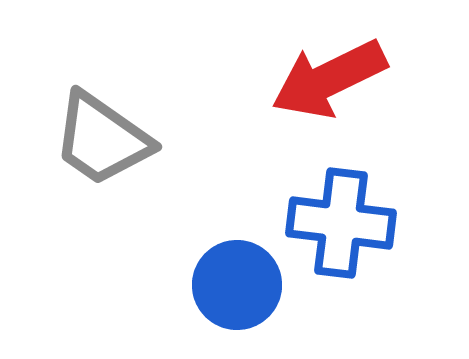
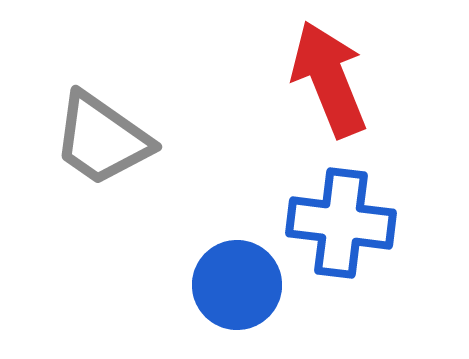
red arrow: rotated 94 degrees clockwise
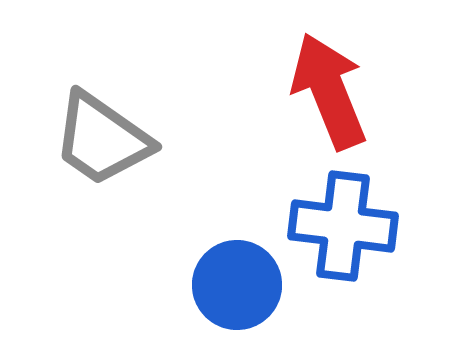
red arrow: moved 12 px down
blue cross: moved 2 px right, 3 px down
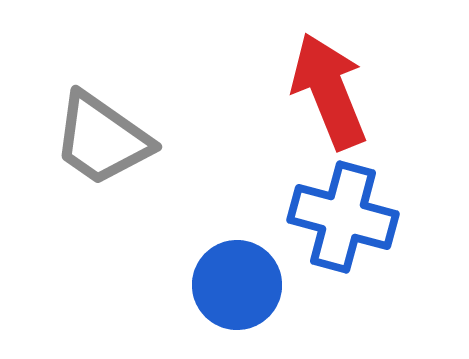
blue cross: moved 9 px up; rotated 8 degrees clockwise
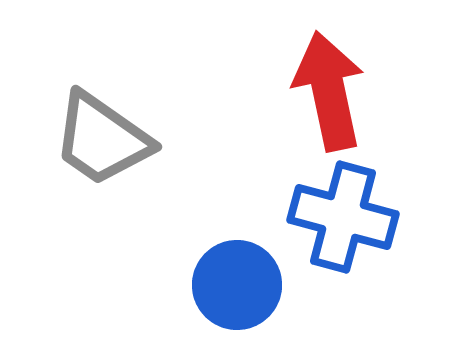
red arrow: rotated 10 degrees clockwise
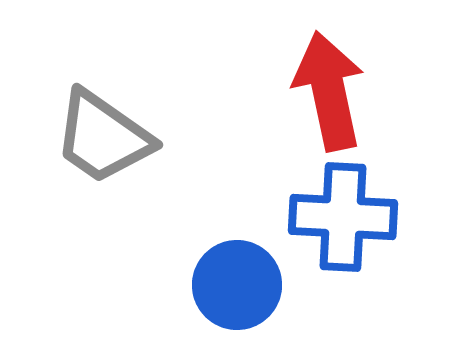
gray trapezoid: moved 1 px right, 2 px up
blue cross: rotated 12 degrees counterclockwise
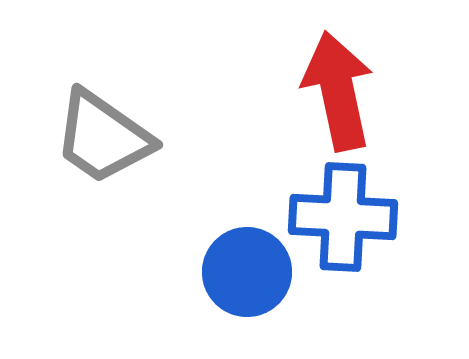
red arrow: moved 9 px right
blue circle: moved 10 px right, 13 px up
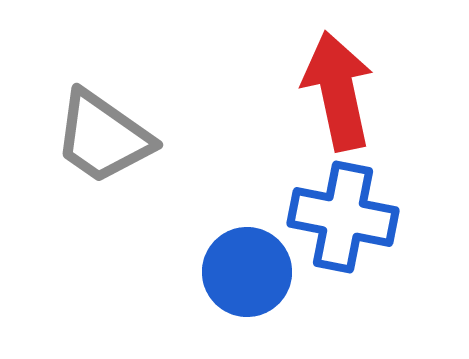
blue cross: rotated 8 degrees clockwise
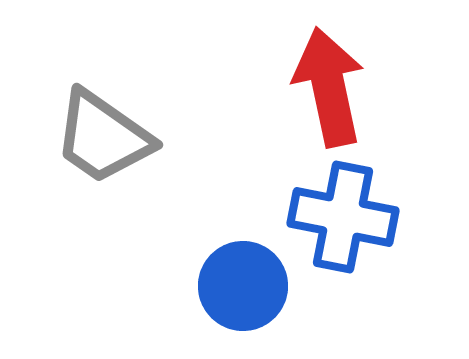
red arrow: moved 9 px left, 4 px up
blue circle: moved 4 px left, 14 px down
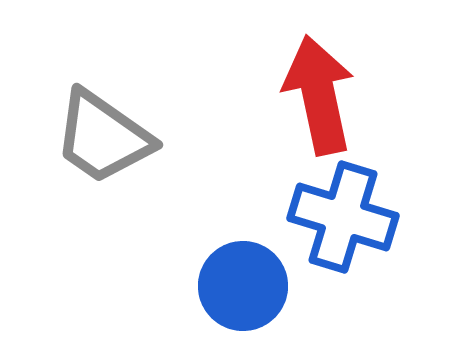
red arrow: moved 10 px left, 8 px down
blue cross: rotated 6 degrees clockwise
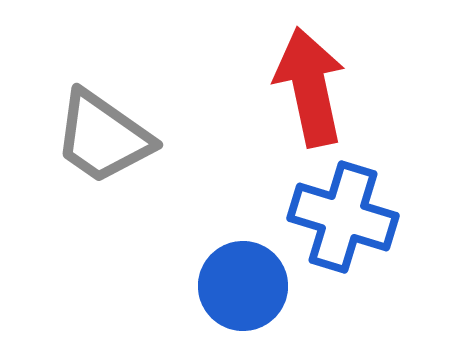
red arrow: moved 9 px left, 8 px up
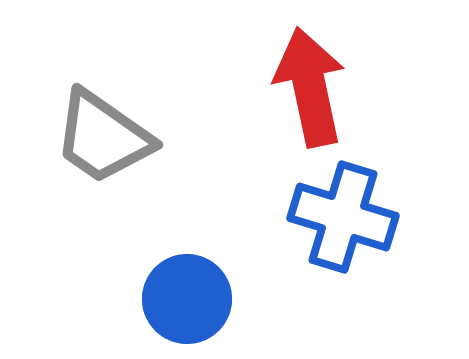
blue circle: moved 56 px left, 13 px down
